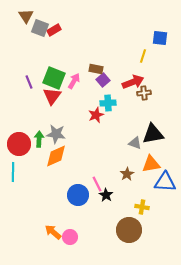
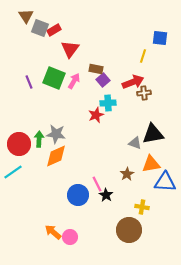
red triangle: moved 18 px right, 47 px up
cyan line: rotated 54 degrees clockwise
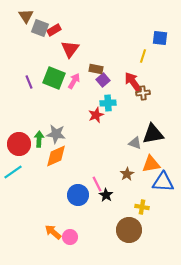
red arrow: rotated 105 degrees counterclockwise
brown cross: moved 1 px left
blue triangle: moved 2 px left
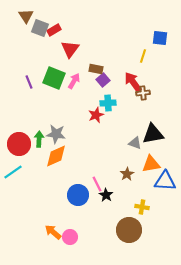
blue triangle: moved 2 px right, 1 px up
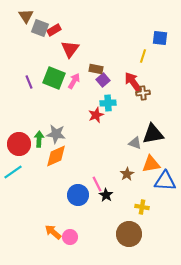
brown circle: moved 4 px down
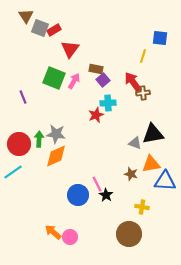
purple line: moved 6 px left, 15 px down
brown star: moved 4 px right; rotated 24 degrees counterclockwise
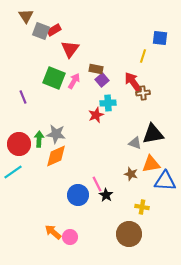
gray square: moved 1 px right, 3 px down
purple square: moved 1 px left
